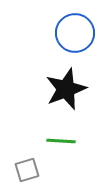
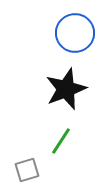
green line: rotated 60 degrees counterclockwise
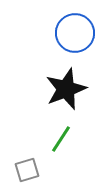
green line: moved 2 px up
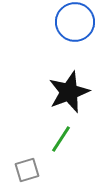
blue circle: moved 11 px up
black star: moved 3 px right, 3 px down
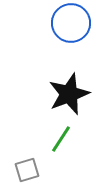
blue circle: moved 4 px left, 1 px down
black star: moved 2 px down
